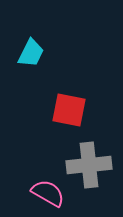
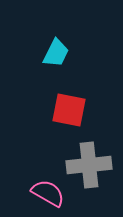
cyan trapezoid: moved 25 px right
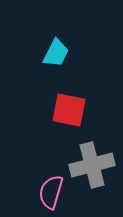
gray cross: moved 3 px right; rotated 9 degrees counterclockwise
pink semicircle: moved 3 px right, 1 px up; rotated 104 degrees counterclockwise
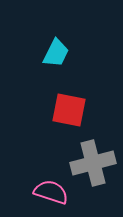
gray cross: moved 1 px right, 2 px up
pink semicircle: rotated 92 degrees clockwise
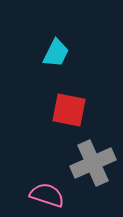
gray cross: rotated 9 degrees counterclockwise
pink semicircle: moved 4 px left, 3 px down
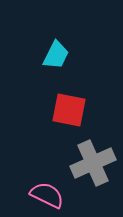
cyan trapezoid: moved 2 px down
pink semicircle: rotated 8 degrees clockwise
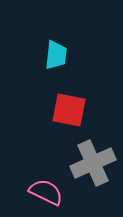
cyan trapezoid: rotated 20 degrees counterclockwise
pink semicircle: moved 1 px left, 3 px up
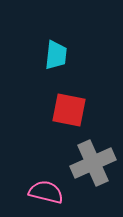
pink semicircle: rotated 12 degrees counterclockwise
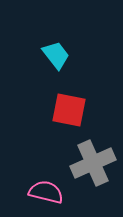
cyan trapezoid: rotated 44 degrees counterclockwise
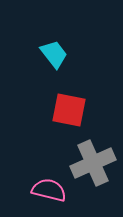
cyan trapezoid: moved 2 px left, 1 px up
pink semicircle: moved 3 px right, 2 px up
